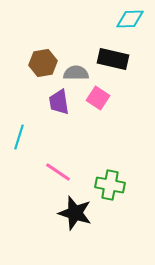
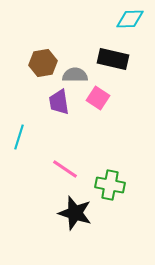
gray semicircle: moved 1 px left, 2 px down
pink line: moved 7 px right, 3 px up
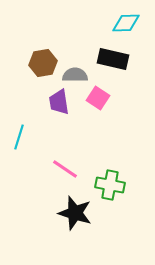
cyan diamond: moved 4 px left, 4 px down
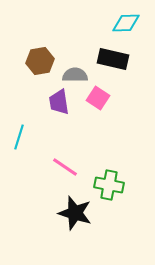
brown hexagon: moved 3 px left, 2 px up
pink line: moved 2 px up
green cross: moved 1 px left
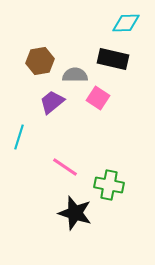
purple trapezoid: moved 7 px left; rotated 60 degrees clockwise
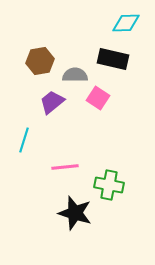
cyan line: moved 5 px right, 3 px down
pink line: rotated 40 degrees counterclockwise
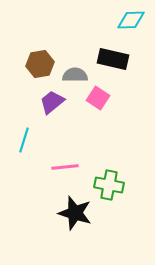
cyan diamond: moved 5 px right, 3 px up
brown hexagon: moved 3 px down
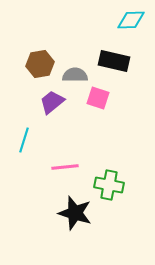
black rectangle: moved 1 px right, 2 px down
pink square: rotated 15 degrees counterclockwise
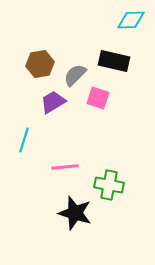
gray semicircle: rotated 45 degrees counterclockwise
purple trapezoid: moved 1 px right; rotated 8 degrees clockwise
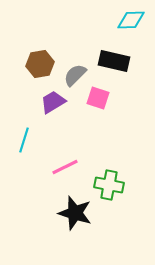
pink line: rotated 20 degrees counterclockwise
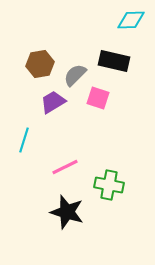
black star: moved 8 px left, 1 px up
